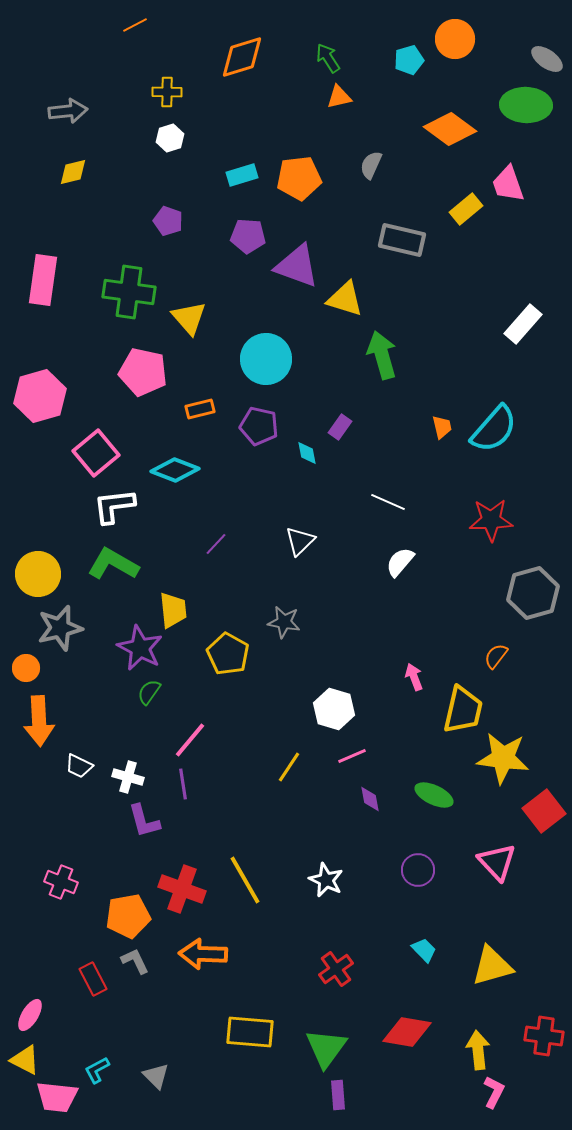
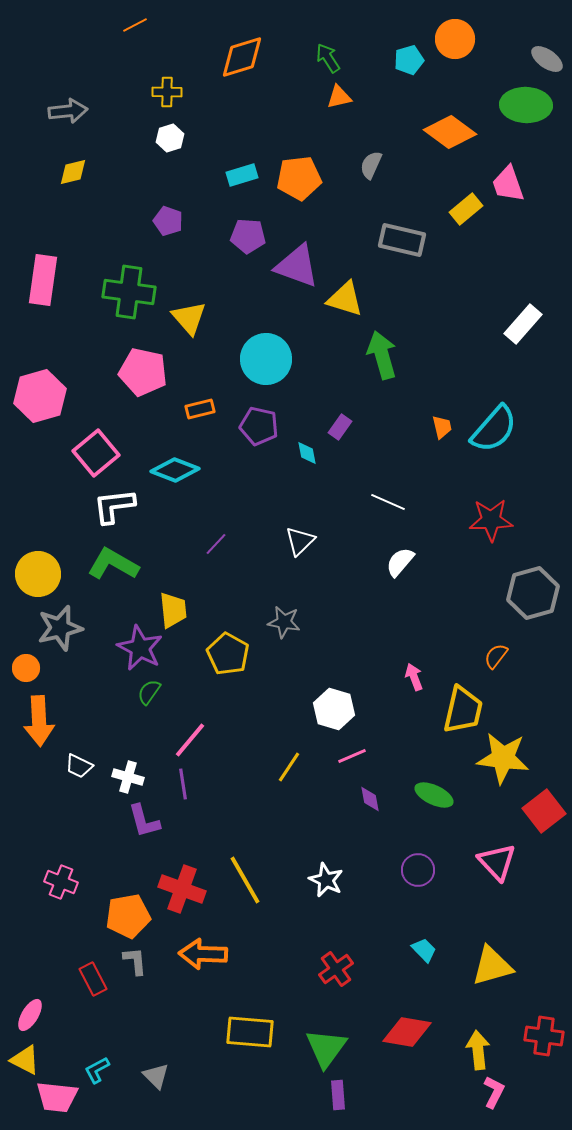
orange diamond at (450, 129): moved 3 px down
gray L-shape at (135, 961): rotated 20 degrees clockwise
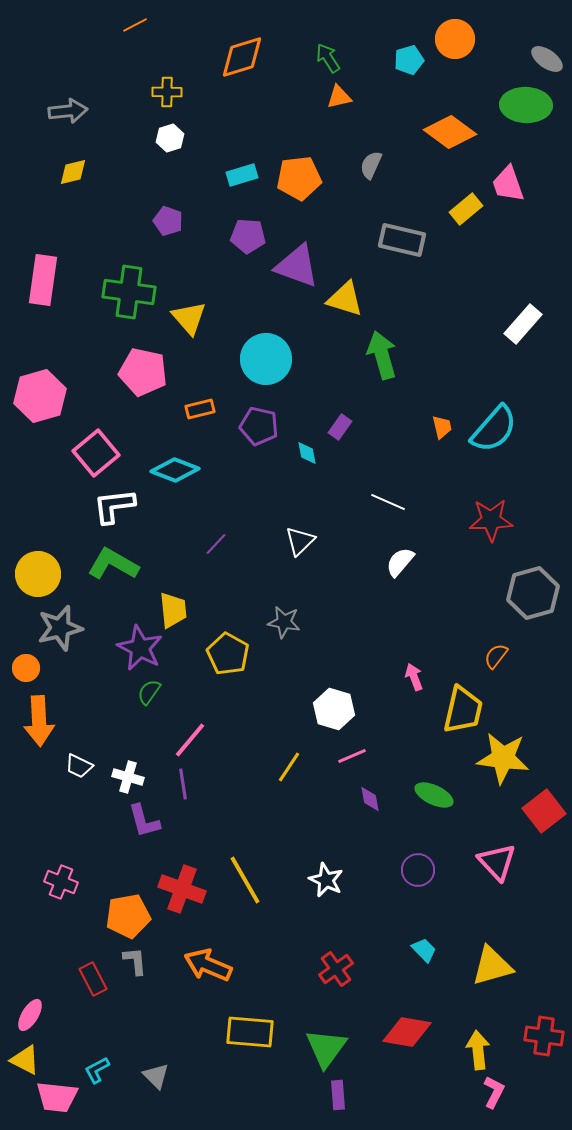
orange arrow at (203, 954): moved 5 px right, 11 px down; rotated 21 degrees clockwise
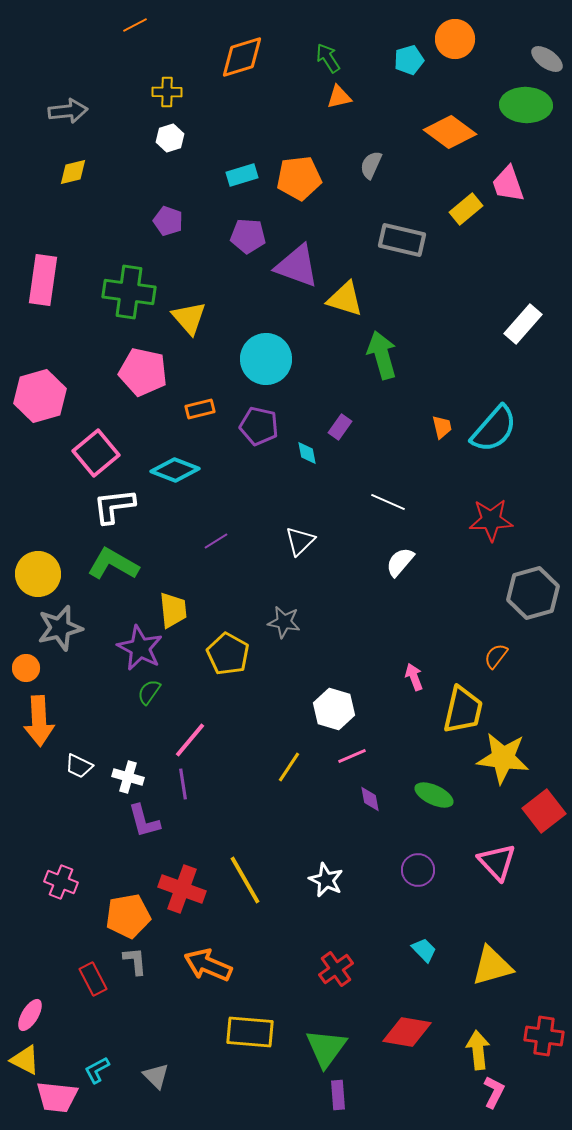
purple line at (216, 544): moved 3 px up; rotated 15 degrees clockwise
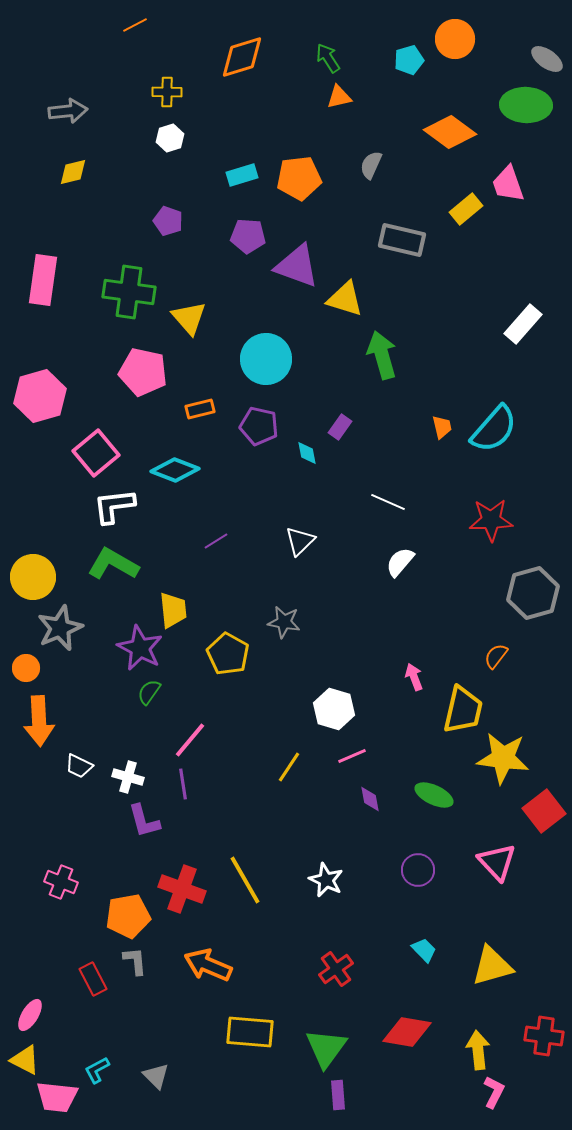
yellow circle at (38, 574): moved 5 px left, 3 px down
gray star at (60, 628): rotated 9 degrees counterclockwise
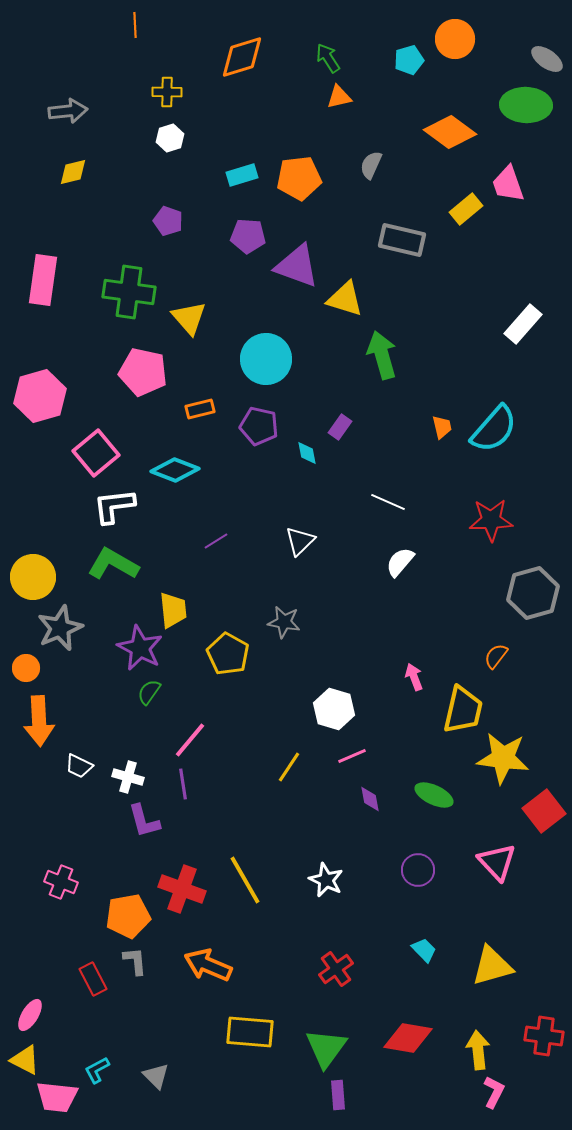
orange line at (135, 25): rotated 65 degrees counterclockwise
red diamond at (407, 1032): moved 1 px right, 6 px down
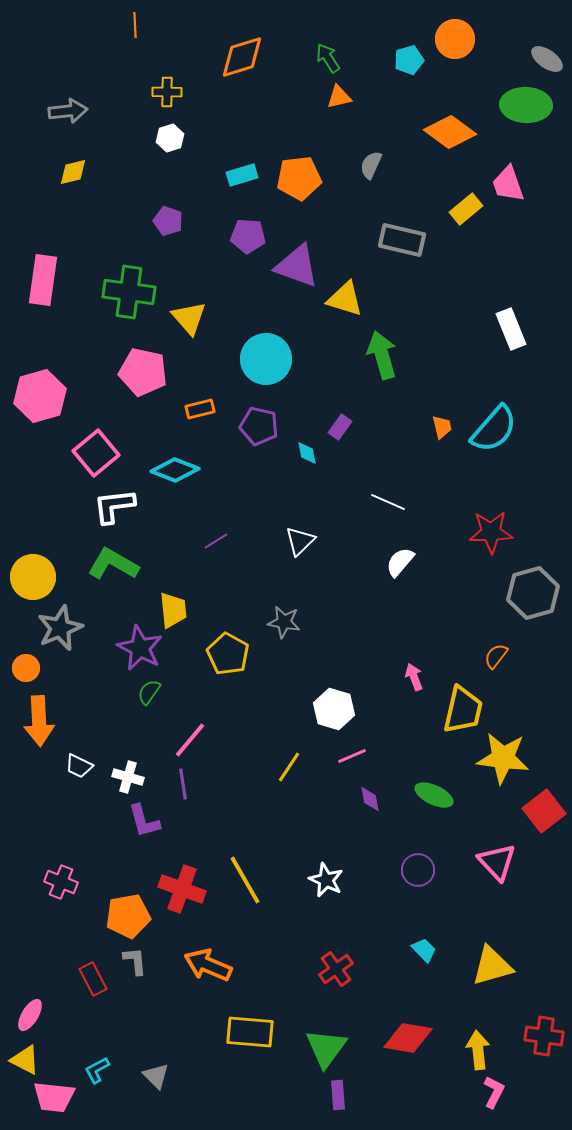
white rectangle at (523, 324): moved 12 px left, 5 px down; rotated 63 degrees counterclockwise
red star at (491, 520): moved 12 px down
pink trapezoid at (57, 1097): moved 3 px left
